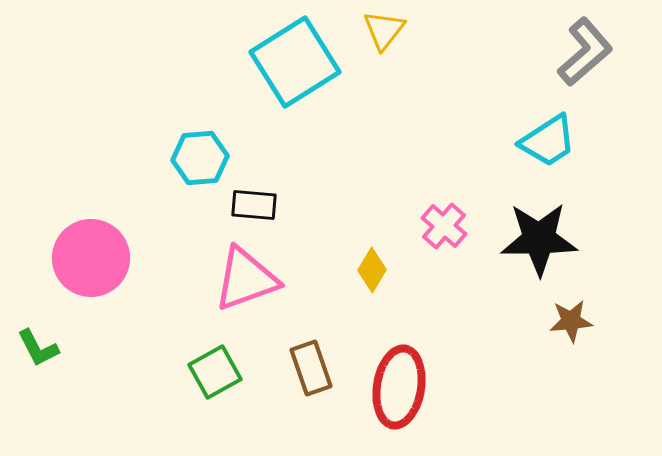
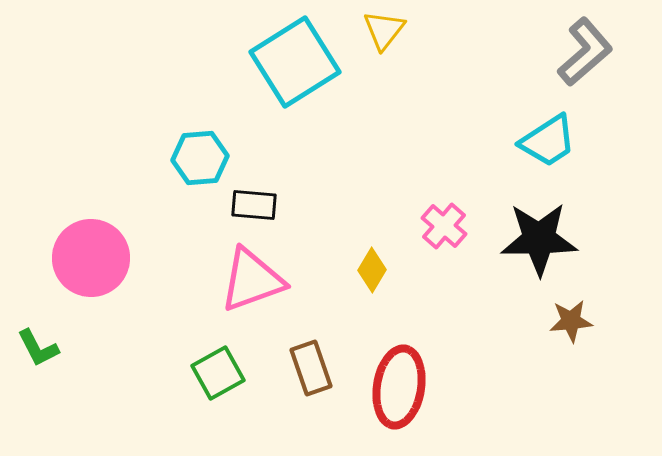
pink triangle: moved 6 px right, 1 px down
green square: moved 3 px right, 1 px down
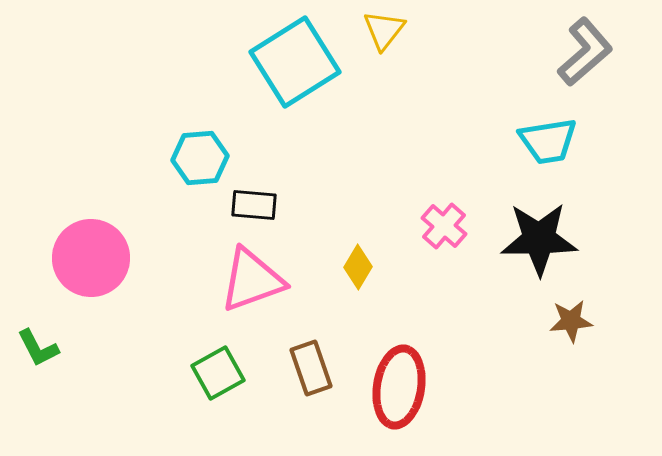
cyan trapezoid: rotated 24 degrees clockwise
yellow diamond: moved 14 px left, 3 px up
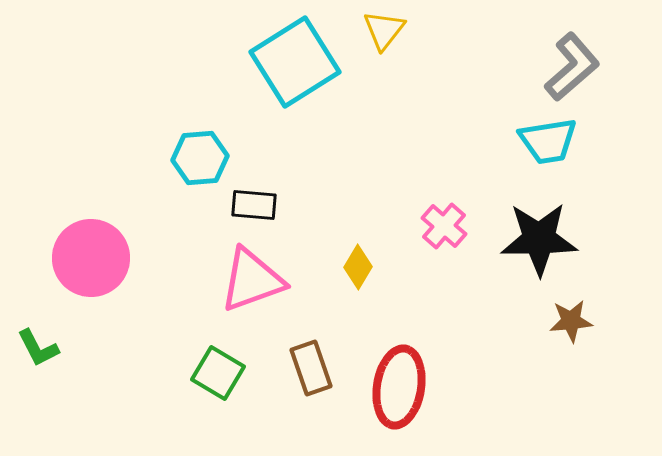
gray L-shape: moved 13 px left, 15 px down
green square: rotated 30 degrees counterclockwise
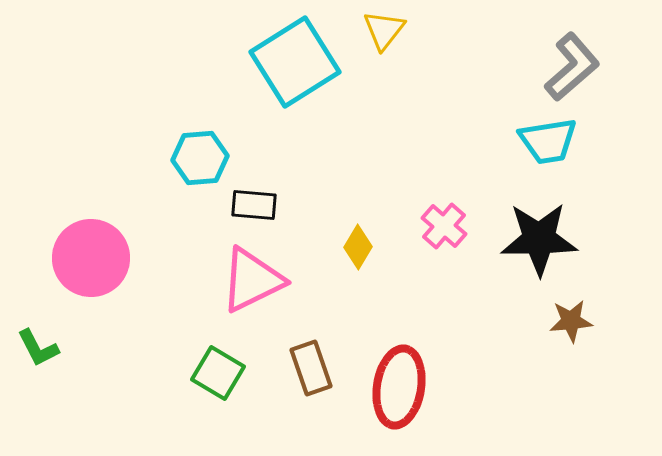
yellow diamond: moved 20 px up
pink triangle: rotated 6 degrees counterclockwise
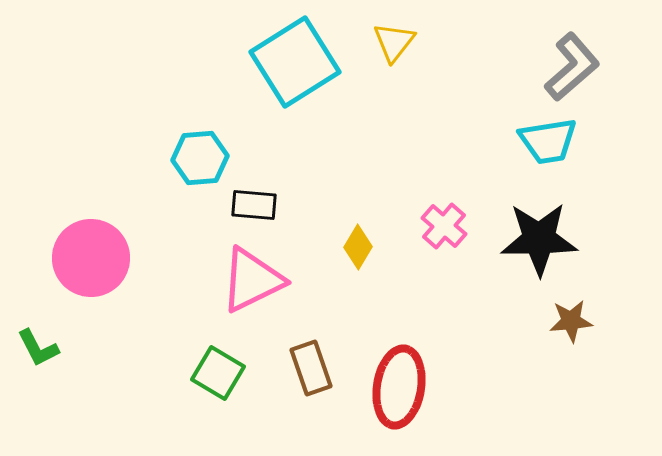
yellow triangle: moved 10 px right, 12 px down
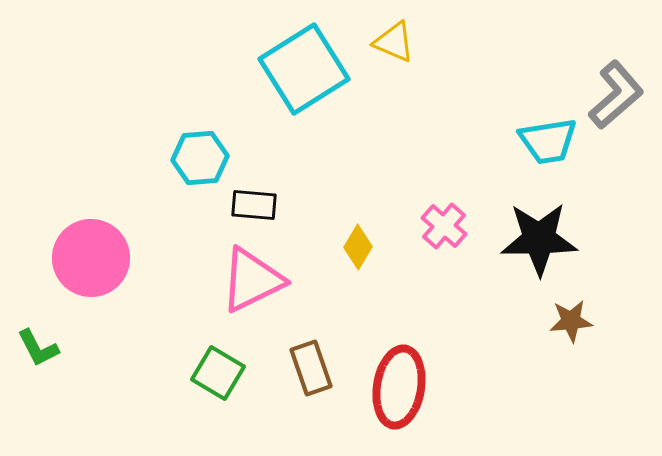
yellow triangle: rotated 45 degrees counterclockwise
cyan square: moved 9 px right, 7 px down
gray L-shape: moved 44 px right, 28 px down
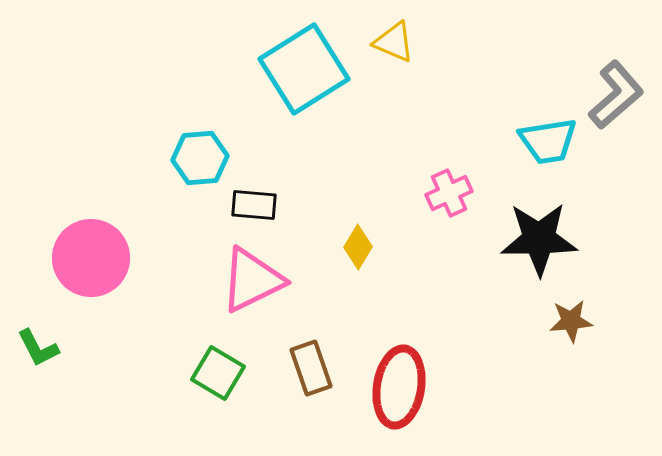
pink cross: moved 5 px right, 33 px up; rotated 24 degrees clockwise
